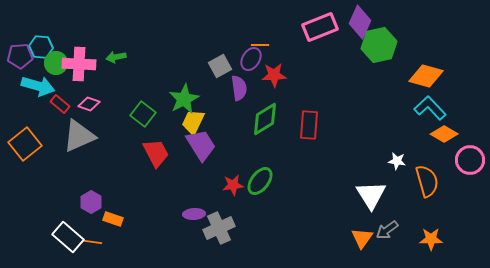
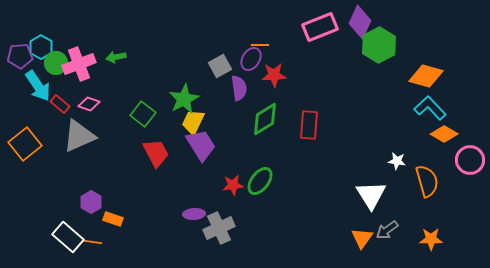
green hexagon at (379, 45): rotated 16 degrees counterclockwise
cyan hexagon at (41, 47): rotated 25 degrees clockwise
pink cross at (79, 64): rotated 24 degrees counterclockwise
cyan arrow at (38, 86): rotated 40 degrees clockwise
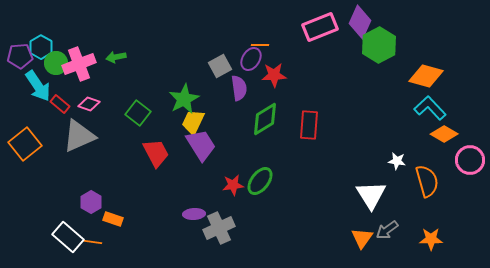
green square at (143, 114): moved 5 px left, 1 px up
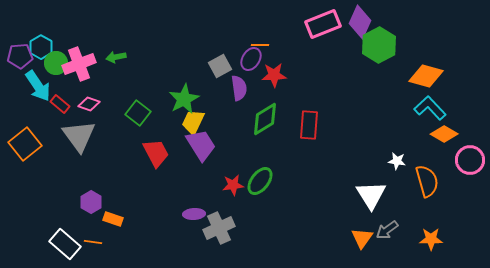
pink rectangle at (320, 27): moved 3 px right, 3 px up
gray triangle at (79, 136): rotated 42 degrees counterclockwise
white rectangle at (68, 237): moved 3 px left, 7 px down
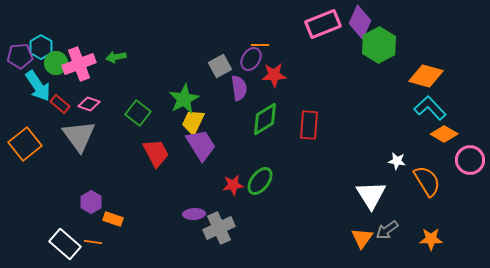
orange semicircle at (427, 181): rotated 16 degrees counterclockwise
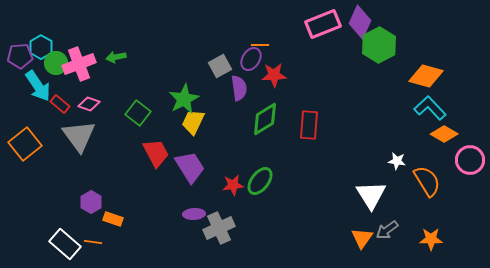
purple trapezoid at (201, 145): moved 11 px left, 22 px down
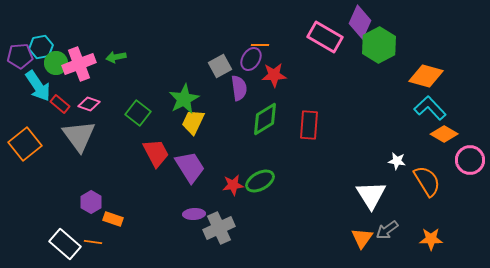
pink rectangle at (323, 24): moved 2 px right, 13 px down; rotated 52 degrees clockwise
cyan hexagon at (41, 47): rotated 20 degrees clockwise
green ellipse at (260, 181): rotated 24 degrees clockwise
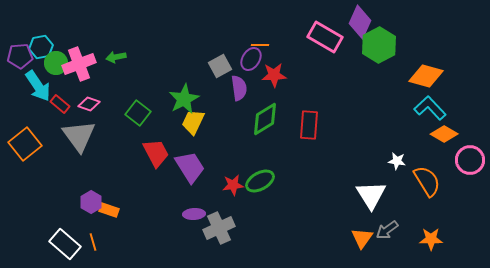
orange rectangle at (113, 219): moved 4 px left, 9 px up
orange line at (93, 242): rotated 66 degrees clockwise
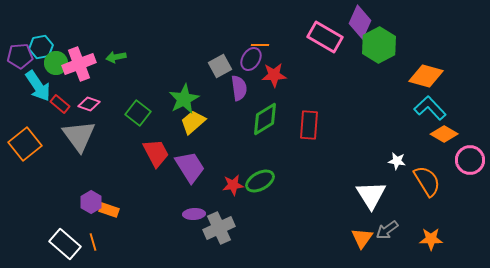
yellow trapezoid at (193, 122): rotated 24 degrees clockwise
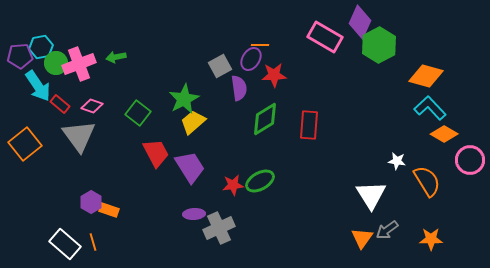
pink diamond at (89, 104): moved 3 px right, 2 px down
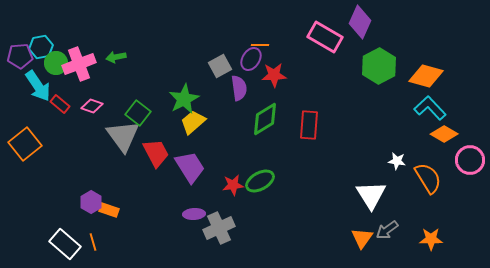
green hexagon at (379, 45): moved 21 px down
gray triangle at (79, 136): moved 44 px right
orange semicircle at (427, 181): moved 1 px right, 3 px up
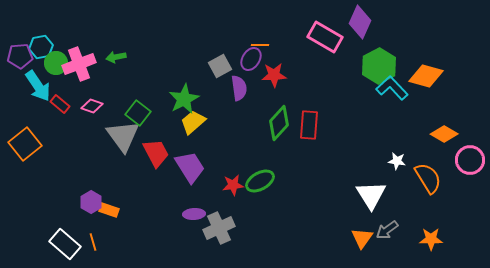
cyan L-shape at (430, 108): moved 38 px left, 20 px up
green diamond at (265, 119): moved 14 px right, 4 px down; rotated 16 degrees counterclockwise
